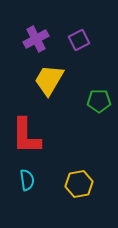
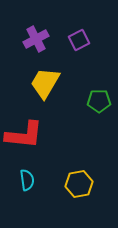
yellow trapezoid: moved 4 px left, 3 px down
red L-shape: moved 2 px left, 1 px up; rotated 84 degrees counterclockwise
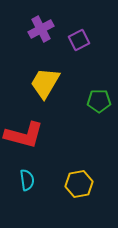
purple cross: moved 5 px right, 10 px up
red L-shape: rotated 9 degrees clockwise
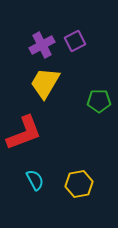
purple cross: moved 1 px right, 16 px down
purple square: moved 4 px left, 1 px down
red L-shape: moved 2 px up; rotated 36 degrees counterclockwise
cyan semicircle: moved 8 px right; rotated 20 degrees counterclockwise
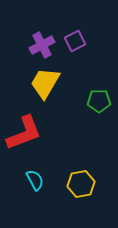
yellow hexagon: moved 2 px right
